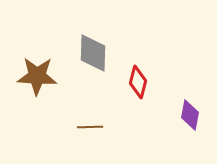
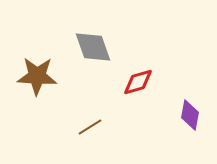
gray diamond: moved 6 px up; rotated 21 degrees counterclockwise
red diamond: rotated 60 degrees clockwise
brown line: rotated 30 degrees counterclockwise
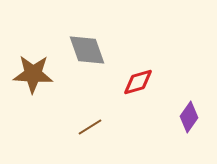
gray diamond: moved 6 px left, 3 px down
brown star: moved 4 px left, 2 px up
purple diamond: moved 1 px left, 2 px down; rotated 24 degrees clockwise
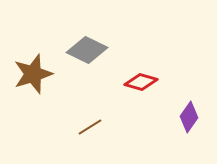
gray diamond: rotated 45 degrees counterclockwise
brown star: rotated 21 degrees counterclockwise
red diamond: moved 3 px right; rotated 32 degrees clockwise
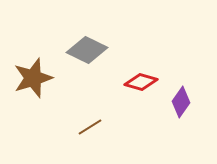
brown star: moved 4 px down
purple diamond: moved 8 px left, 15 px up
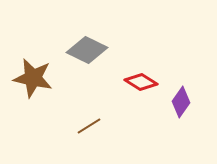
brown star: rotated 30 degrees clockwise
red diamond: rotated 16 degrees clockwise
brown line: moved 1 px left, 1 px up
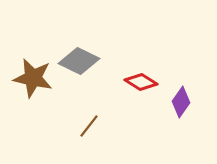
gray diamond: moved 8 px left, 11 px down
brown line: rotated 20 degrees counterclockwise
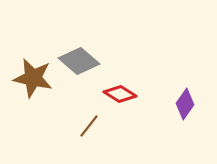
gray diamond: rotated 15 degrees clockwise
red diamond: moved 21 px left, 12 px down
purple diamond: moved 4 px right, 2 px down
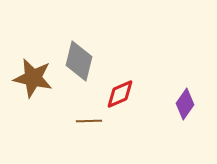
gray diamond: rotated 63 degrees clockwise
red diamond: rotated 56 degrees counterclockwise
brown line: moved 5 px up; rotated 50 degrees clockwise
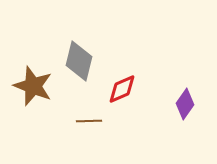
brown star: moved 8 px down; rotated 9 degrees clockwise
red diamond: moved 2 px right, 5 px up
